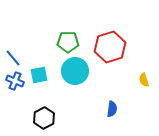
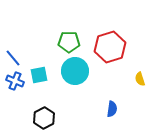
green pentagon: moved 1 px right
yellow semicircle: moved 4 px left, 1 px up
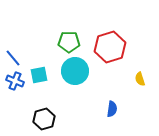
black hexagon: moved 1 px down; rotated 10 degrees clockwise
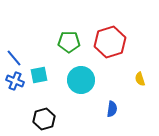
red hexagon: moved 5 px up
blue line: moved 1 px right
cyan circle: moved 6 px right, 9 px down
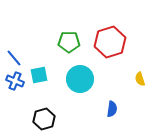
cyan circle: moved 1 px left, 1 px up
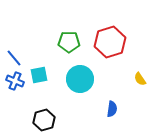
yellow semicircle: rotated 16 degrees counterclockwise
black hexagon: moved 1 px down
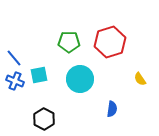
black hexagon: moved 1 px up; rotated 15 degrees counterclockwise
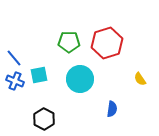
red hexagon: moved 3 px left, 1 px down
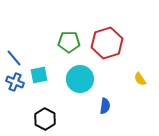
blue cross: moved 1 px down
blue semicircle: moved 7 px left, 3 px up
black hexagon: moved 1 px right
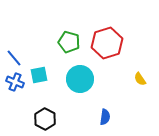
green pentagon: rotated 15 degrees clockwise
blue semicircle: moved 11 px down
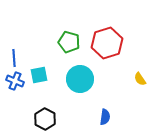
blue line: rotated 36 degrees clockwise
blue cross: moved 1 px up
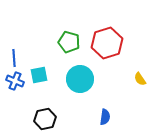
black hexagon: rotated 20 degrees clockwise
